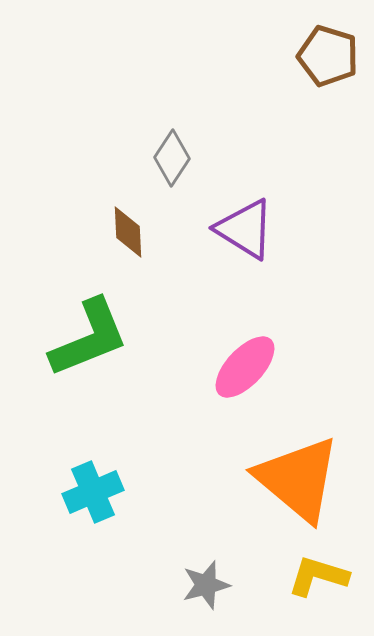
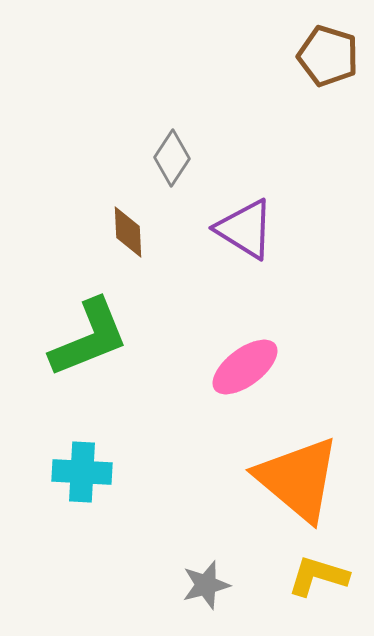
pink ellipse: rotated 10 degrees clockwise
cyan cross: moved 11 px left, 20 px up; rotated 26 degrees clockwise
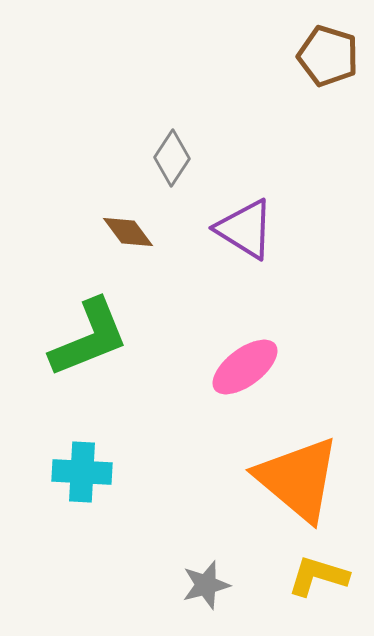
brown diamond: rotated 34 degrees counterclockwise
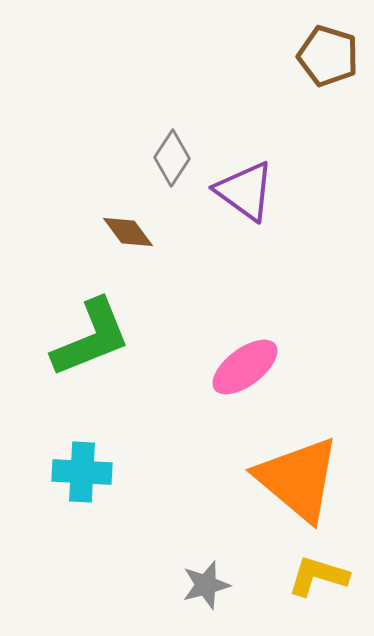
purple triangle: moved 38 px up; rotated 4 degrees clockwise
green L-shape: moved 2 px right
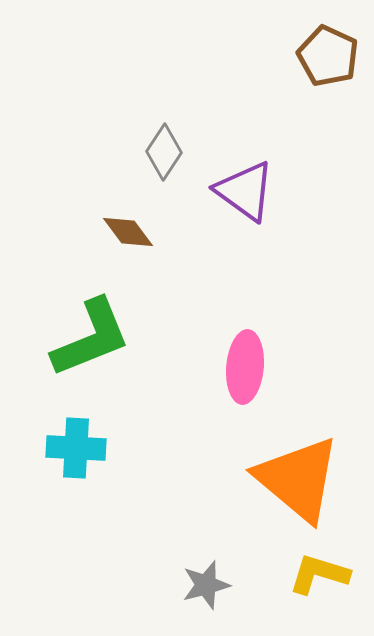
brown pentagon: rotated 8 degrees clockwise
gray diamond: moved 8 px left, 6 px up
pink ellipse: rotated 48 degrees counterclockwise
cyan cross: moved 6 px left, 24 px up
yellow L-shape: moved 1 px right, 2 px up
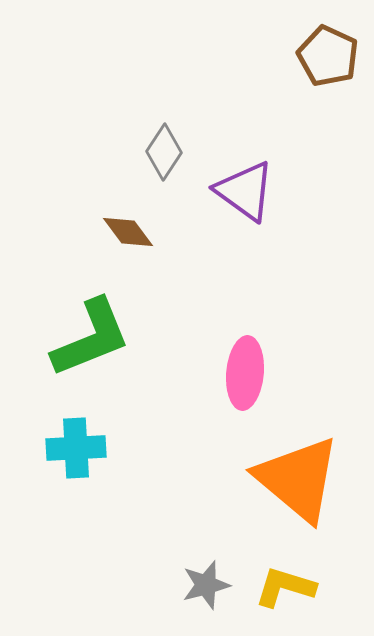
pink ellipse: moved 6 px down
cyan cross: rotated 6 degrees counterclockwise
yellow L-shape: moved 34 px left, 13 px down
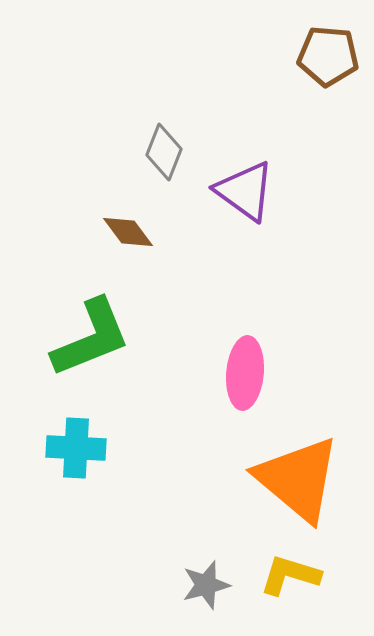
brown pentagon: rotated 20 degrees counterclockwise
gray diamond: rotated 12 degrees counterclockwise
cyan cross: rotated 6 degrees clockwise
yellow L-shape: moved 5 px right, 12 px up
